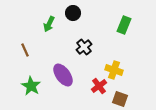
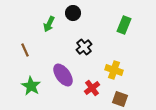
red cross: moved 7 px left, 2 px down
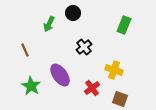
purple ellipse: moved 3 px left
